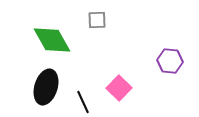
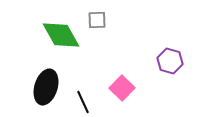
green diamond: moved 9 px right, 5 px up
purple hexagon: rotated 10 degrees clockwise
pink square: moved 3 px right
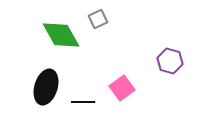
gray square: moved 1 px right, 1 px up; rotated 24 degrees counterclockwise
pink square: rotated 10 degrees clockwise
black line: rotated 65 degrees counterclockwise
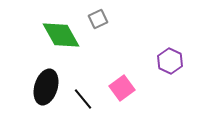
purple hexagon: rotated 10 degrees clockwise
black line: moved 3 px up; rotated 50 degrees clockwise
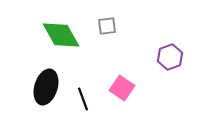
gray square: moved 9 px right, 7 px down; rotated 18 degrees clockwise
purple hexagon: moved 4 px up; rotated 15 degrees clockwise
pink square: rotated 20 degrees counterclockwise
black line: rotated 20 degrees clockwise
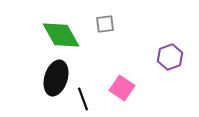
gray square: moved 2 px left, 2 px up
black ellipse: moved 10 px right, 9 px up
